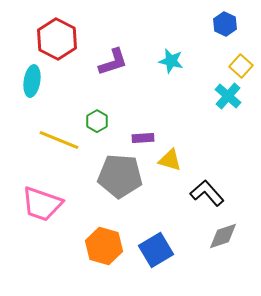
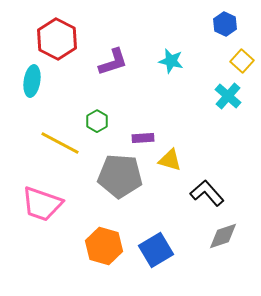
yellow square: moved 1 px right, 5 px up
yellow line: moved 1 px right, 3 px down; rotated 6 degrees clockwise
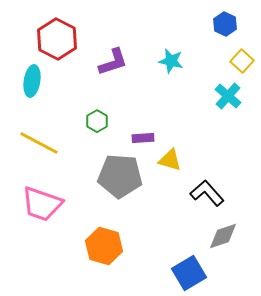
yellow line: moved 21 px left
blue square: moved 33 px right, 23 px down
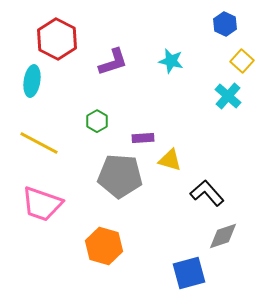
blue square: rotated 16 degrees clockwise
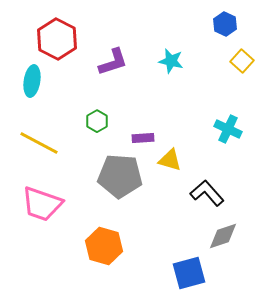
cyan cross: moved 33 px down; rotated 16 degrees counterclockwise
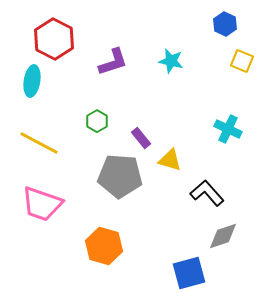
red hexagon: moved 3 px left
yellow square: rotated 20 degrees counterclockwise
purple rectangle: moved 2 px left; rotated 55 degrees clockwise
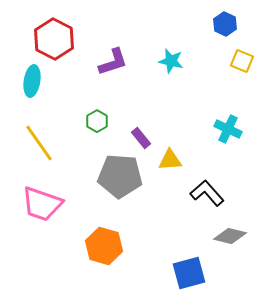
yellow line: rotated 27 degrees clockwise
yellow triangle: rotated 20 degrees counterclockwise
gray diamond: moved 7 px right; rotated 32 degrees clockwise
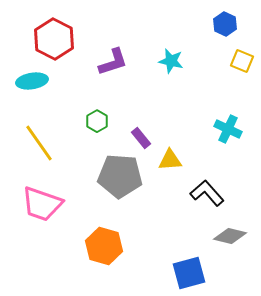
cyan ellipse: rotated 72 degrees clockwise
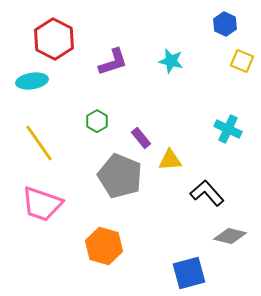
gray pentagon: rotated 18 degrees clockwise
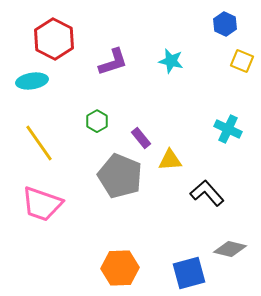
gray diamond: moved 13 px down
orange hexagon: moved 16 px right, 22 px down; rotated 18 degrees counterclockwise
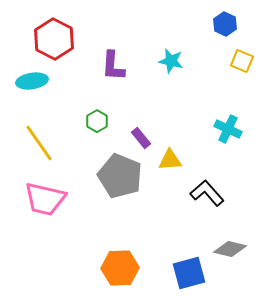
purple L-shape: moved 4 px down; rotated 112 degrees clockwise
pink trapezoid: moved 3 px right, 5 px up; rotated 6 degrees counterclockwise
